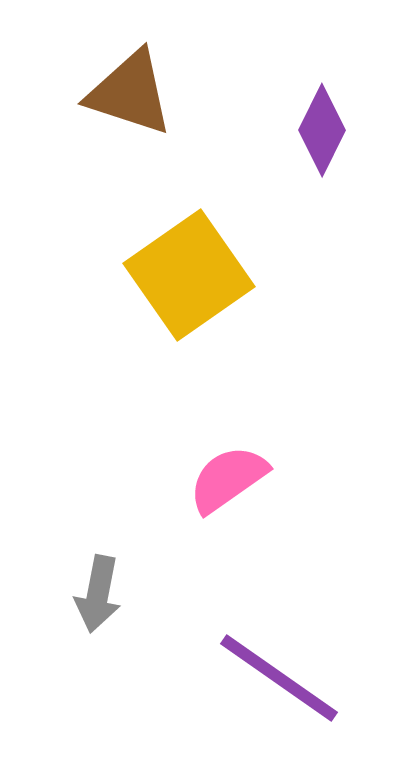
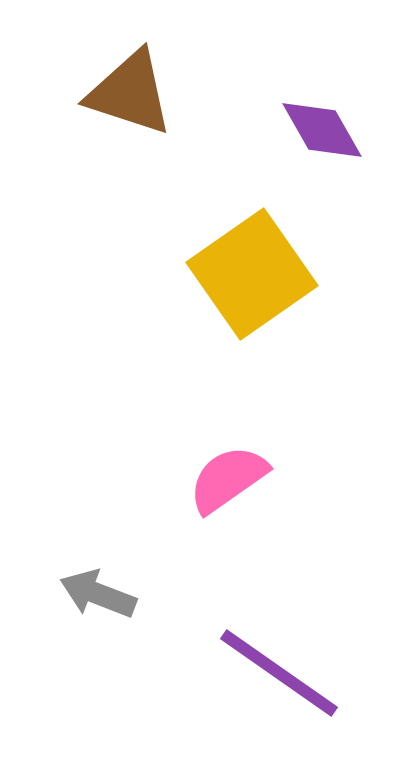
purple diamond: rotated 56 degrees counterclockwise
yellow square: moved 63 px right, 1 px up
gray arrow: rotated 100 degrees clockwise
purple line: moved 5 px up
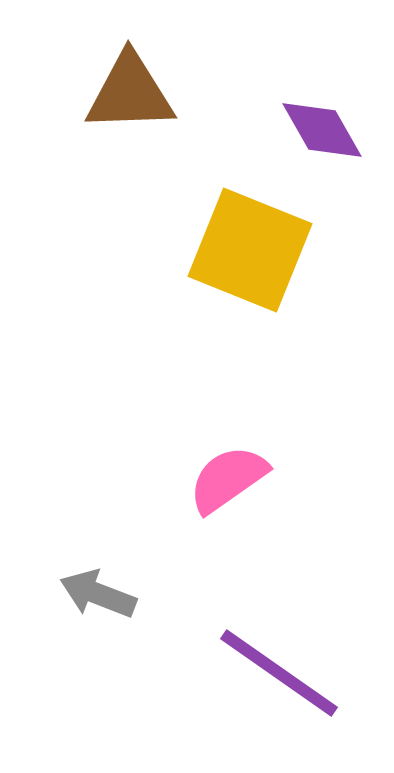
brown triangle: rotated 20 degrees counterclockwise
yellow square: moved 2 px left, 24 px up; rotated 33 degrees counterclockwise
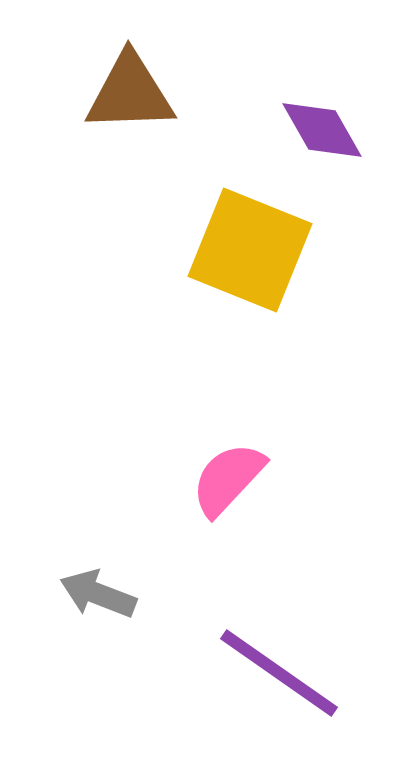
pink semicircle: rotated 12 degrees counterclockwise
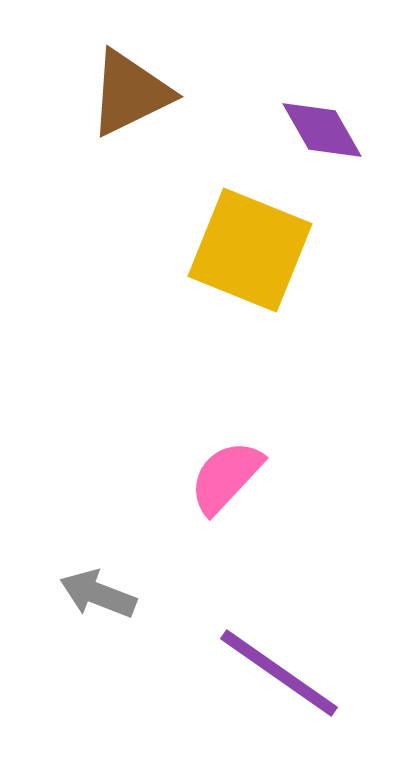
brown triangle: rotated 24 degrees counterclockwise
pink semicircle: moved 2 px left, 2 px up
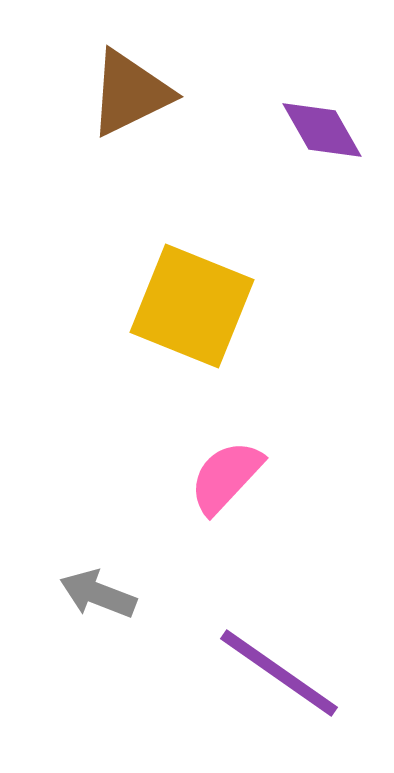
yellow square: moved 58 px left, 56 px down
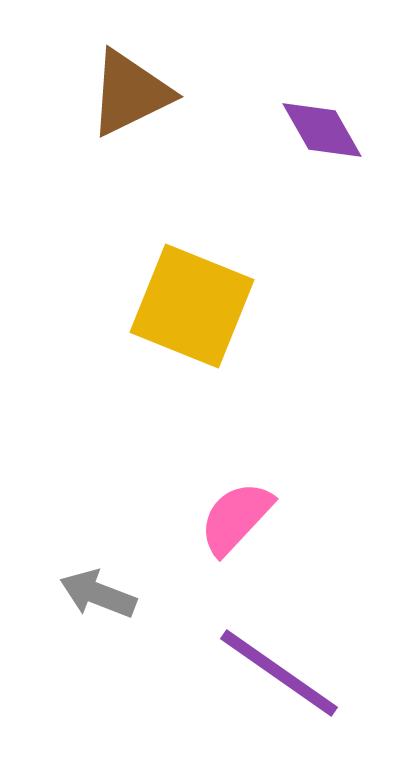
pink semicircle: moved 10 px right, 41 px down
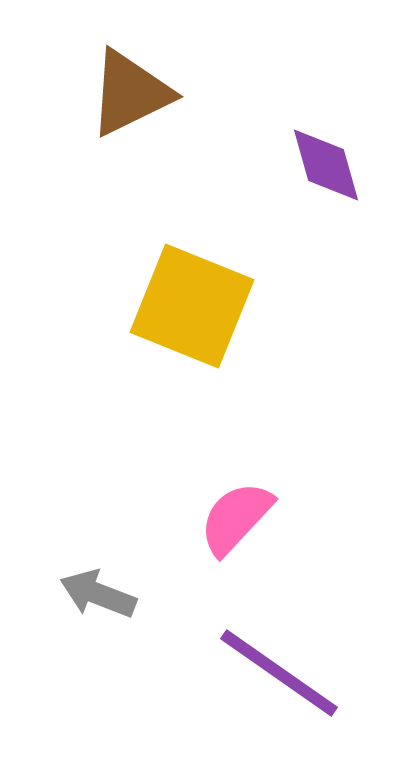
purple diamond: moved 4 px right, 35 px down; rotated 14 degrees clockwise
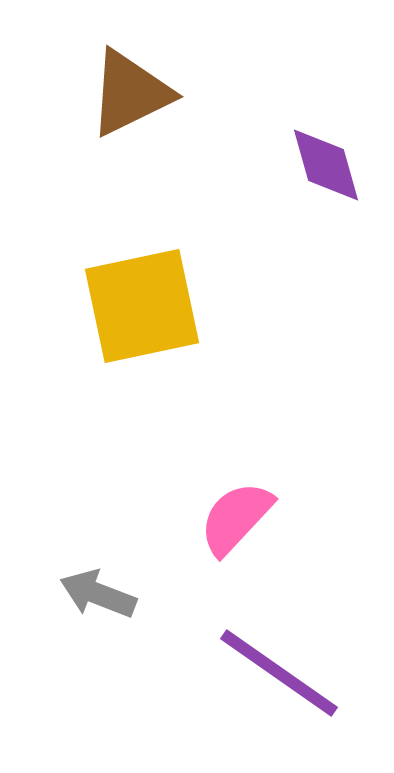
yellow square: moved 50 px left; rotated 34 degrees counterclockwise
